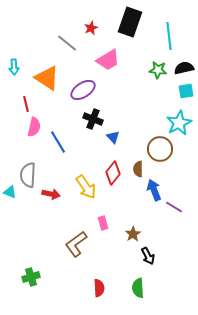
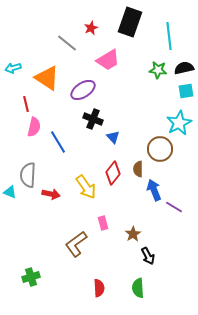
cyan arrow: moved 1 px left, 1 px down; rotated 77 degrees clockwise
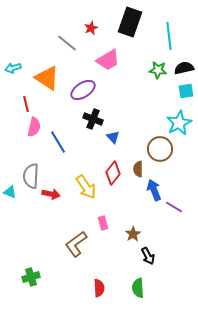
gray semicircle: moved 3 px right, 1 px down
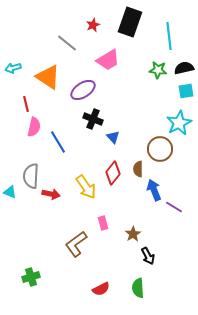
red star: moved 2 px right, 3 px up
orange triangle: moved 1 px right, 1 px up
red semicircle: moved 2 px right, 1 px down; rotated 66 degrees clockwise
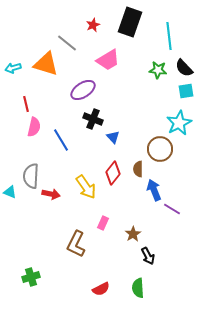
black semicircle: rotated 120 degrees counterclockwise
orange triangle: moved 2 px left, 13 px up; rotated 16 degrees counterclockwise
blue line: moved 3 px right, 2 px up
purple line: moved 2 px left, 2 px down
pink rectangle: rotated 40 degrees clockwise
brown L-shape: rotated 28 degrees counterclockwise
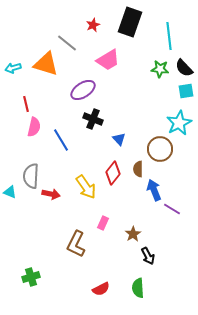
green star: moved 2 px right, 1 px up
blue triangle: moved 6 px right, 2 px down
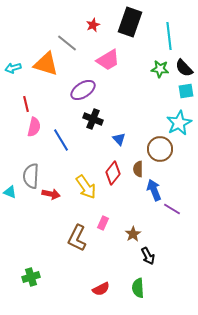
brown L-shape: moved 1 px right, 6 px up
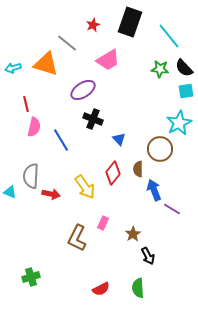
cyan line: rotated 32 degrees counterclockwise
yellow arrow: moved 1 px left
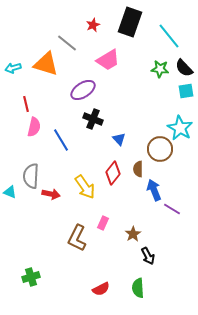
cyan star: moved 1 px right, 5 px down; rotated 15 degrees counterclockwise
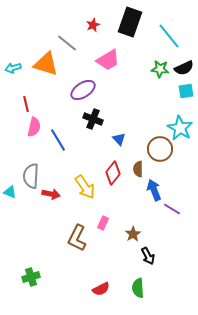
black semicircle: rotated 72 degrees counterclockwise
blue line: moved 3 px left
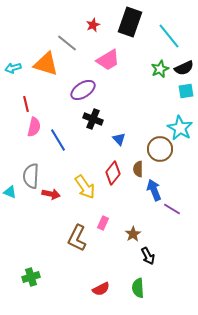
green star: rotated 30 degrees counterclockwise
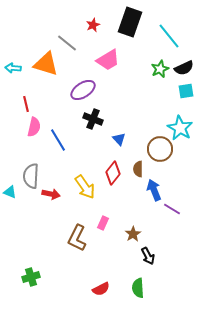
cyan arrow: rotated 21 degrees clockwise
